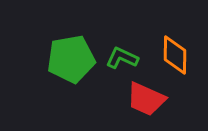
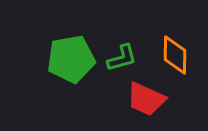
green L-shape: rotated 140 degrees clockwise
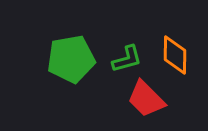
green L-shape: moved 5 px right, 1 px down
red trapezoid: rotated 21 degrees clockwise
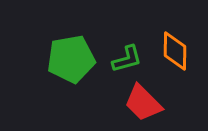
orange diamond: moved 4 px up
red trapezoid: moved 3 px left, 4 px down
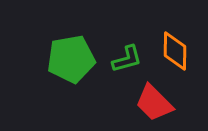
red trapezoid: moved 11 px right
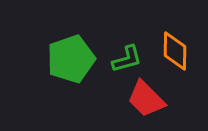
green pentagon: rotated 9 degrees counterclockwise
red trapezoid: moved 8 px left, 4 px up
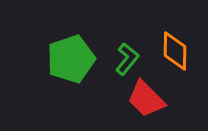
green L-shape: rotated 36 degrees counterclockwise
